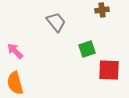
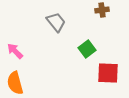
green square: rotated 18 degrees counterclockwise
red square: moved 1 px left, 3 px down
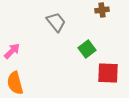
pink arrow: moved 3 px left; rotated 90 degrees clockwise
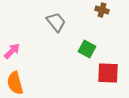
brown cross: rotated 24 degrees clockwise
green square: rotated 24 degrees counterclockwise
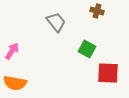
brown cross: moved 5 px left, 1 px down
pink arrow: rotated 12 degrees counterclockwise
orange semicircle: rotated 65 degrees counterclockwise
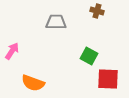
gray trapezoid: rotated 50 degrees counterclockwise
green square: moved 2 px right, 7 px down
red square: moved 6 px down
orange semicircle: moved 18 px right; rotated 10 degrees clockwise
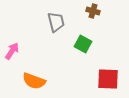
brown cross: moved 4 px left
gray trapezoid: rotated 75 degrees clockwise
green square: moved 6 px left, 12 px up
orange semicircle: moved 1 px right, 2 px up
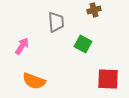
brown cross: moved 1 px right, 1 px up; rotated 32 degrees counterclockwise
gray trapezoid: rotated 10 degrees clockwise
pink arrow: moved 10 px right, 5 px up
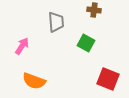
brown cross: rotated 24 degrees clockwise
green square: moved 3 px right, 1 px up
red square: rotated 20 degrees clockwise
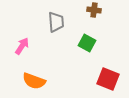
green square: moved 1 px right
